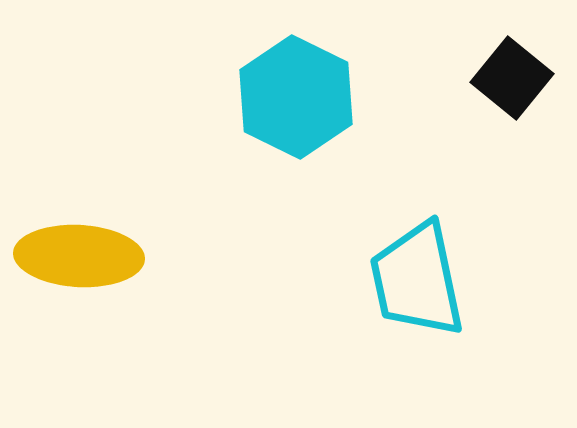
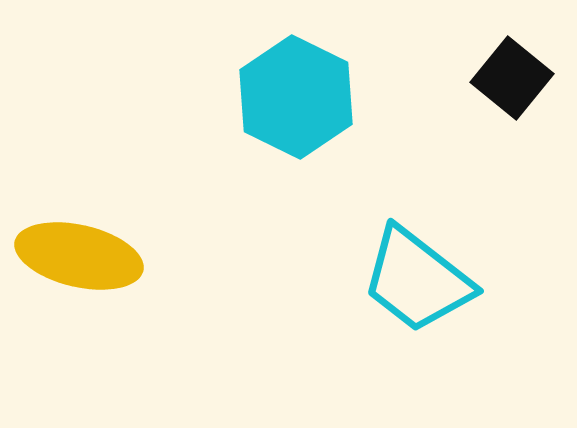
yellow ellipse: rotated 10 degrees clockwise
cyan trapezoid: rotated 40 degrees counterclockwise
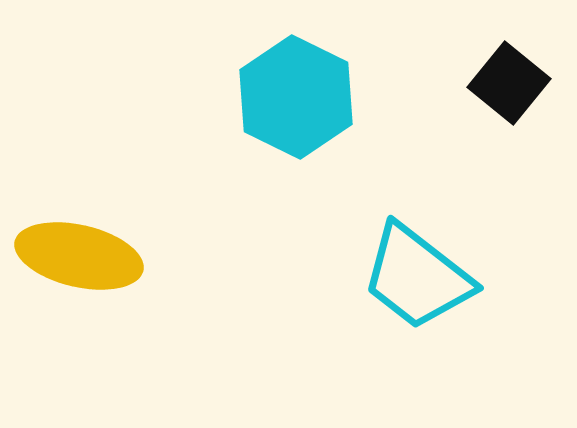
black square: moved 3 px left, 5 px down
cyan trapezoid: moved 3 px up
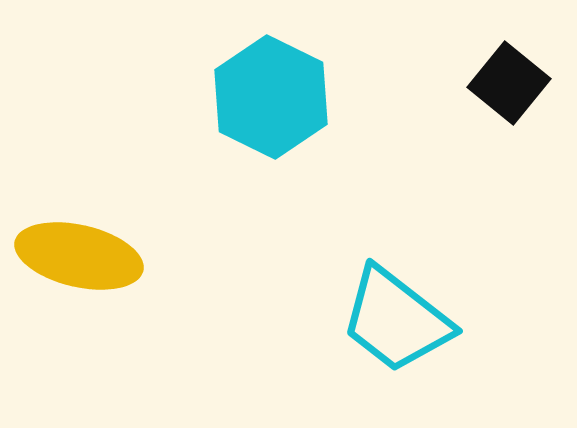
cyan hexagon: moved 25 px left
cyan trapezoid: moved 21 px left, 43 px down
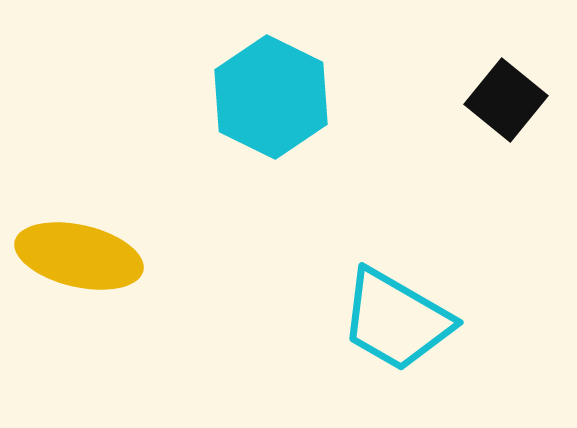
black square: moved 3 px left, 17 px down
cyan trapezoid: rotated 8 degrees counterclockwise
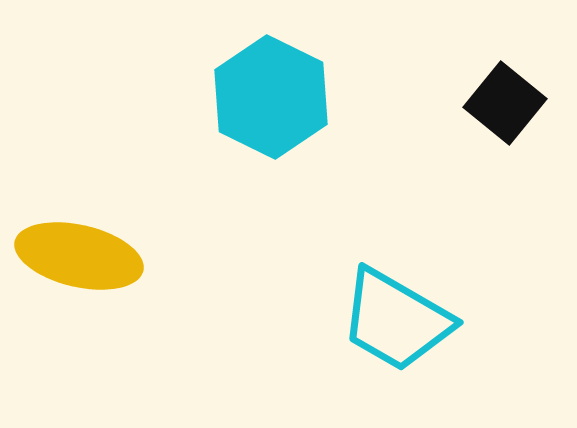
black square: moved 1 px left, 3 px down
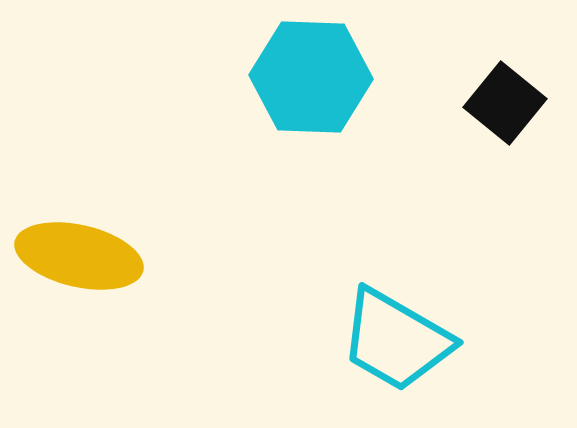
cyan hexagon: moved 40 px right, 20 px up; rotated 24 degrees counterclockwise
cyan trapezoid: moved 20 px down
